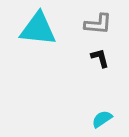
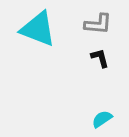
cyan triangle: rotated 15 degrees clockwise
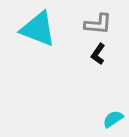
black L-shape: moved 2 px left, 4 px up; rotated 130 degrees counterclockwise
cyan semicircle: moved 11 px right
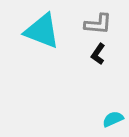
cyan triangle: moved 4 px right, 2 px down
cyan semicircle: rotated 10 degrees clockwise
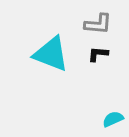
cyan triangle: moved 9 px right, 23 px down
black L-shape: rotated 60 degrees clockwise
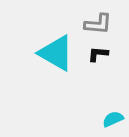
cyan triangle: moved 5 px right, 1 px up; rotated 9 degrees clockwise
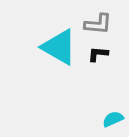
cyan triangle: moved 3 px right, 6 px up
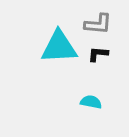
cyan triangle: rotated 33 degrees counterclockwise
cyan semicircle: moved 22 px left, 17 px up; rotated 35 degrees clockwise
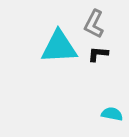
gray L-shape: moved 4 px left; rotated 112 degrees clockwise
cyan semicircle: moved 21 px right, 12 px down
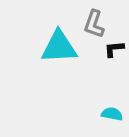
gray L-shape: rotated 8 degrees counterclockwise
black L-shape: moved 16 px right, 5 px up; rotated 10 degrees counterclockwise
